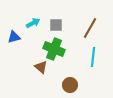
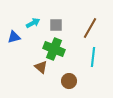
brown circle: moved 1 px left, 4 px up
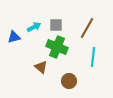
cyan arrow: moved 1 px right, 4 px down
brown line: moved 3 px left
green cross: moved 3 px right, 2 px up
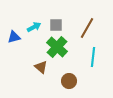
green cross: rotated 20 degrees clockwise
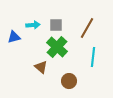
cyan arrow: moved 1 px left, 2 px up; rotated 24 degrees clockwise
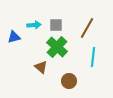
cyan arrow: moved 1 px right
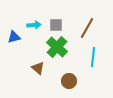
brown triangle: moved 3 px left, 1 px down
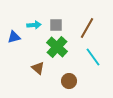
cyan line: rotated 42 degrees counterclockwise
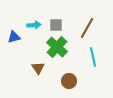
cyan line: rotated 24 degrees clockwise
brown triangle: rotated 16 degrees clockwise
